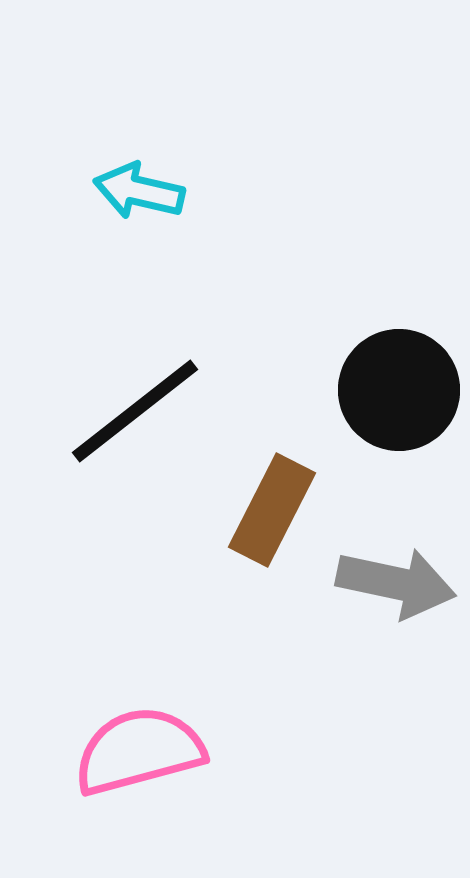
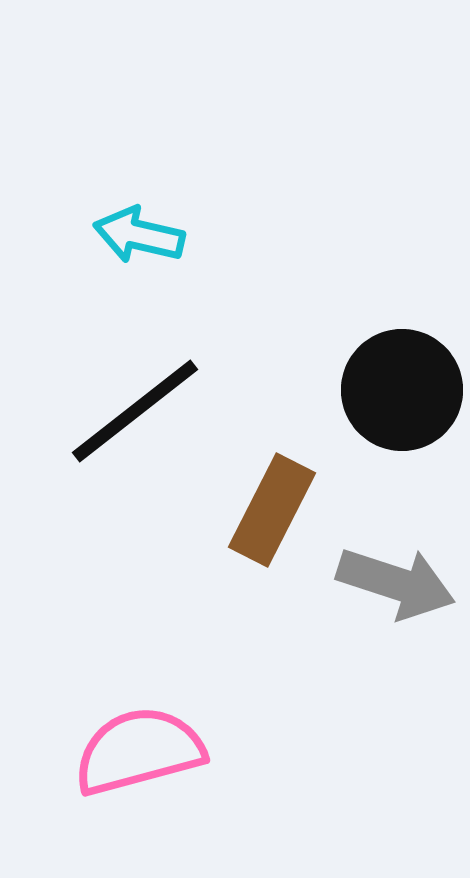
cyan arrow: moved 44 px down
black circle: moved 3 px right
gray arrow: rotated 6 degrees clockwise
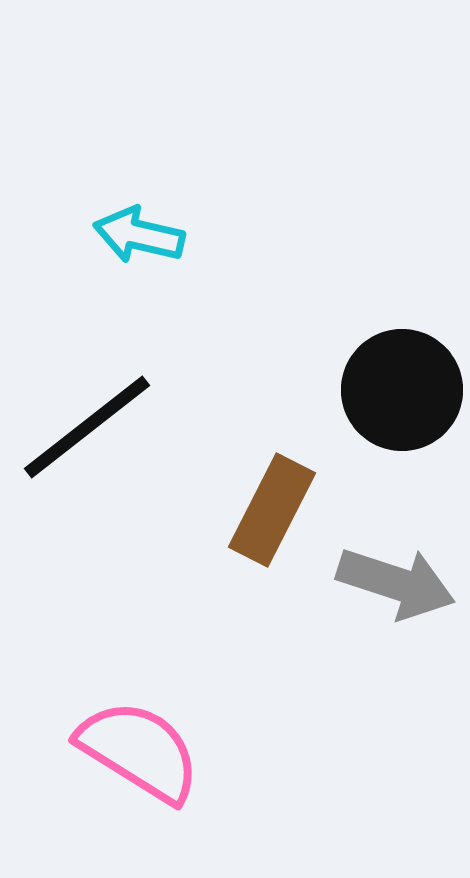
black line: moved 48 px left, 16 px down
pink semicircle: rotated 47 degrees clockwise
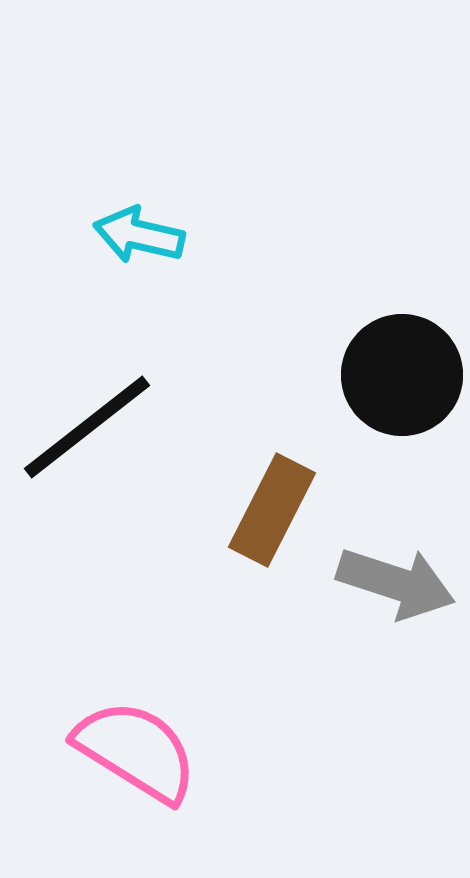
black circle: moved 15 px up
pink semicircle: moved 3 px left
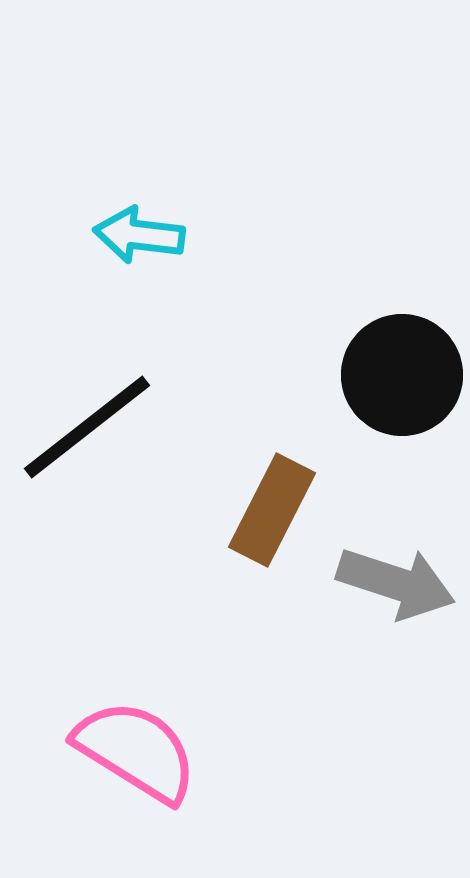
cyan arrow: rotated 6 degrees counterclockwise
